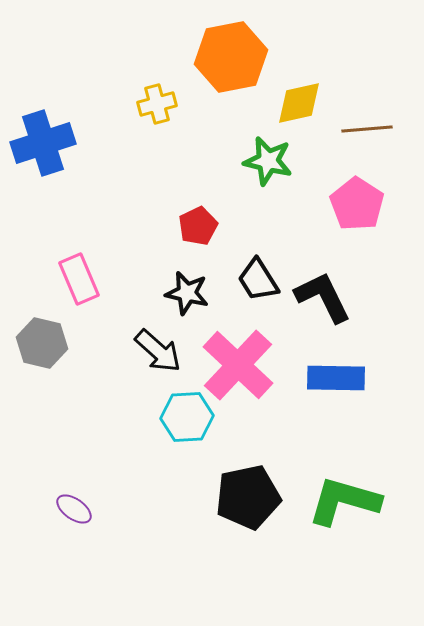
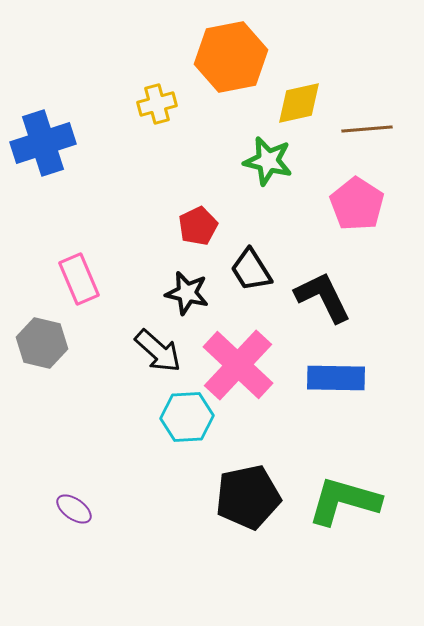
black trapezoid: moved 7 px left, 10 px up
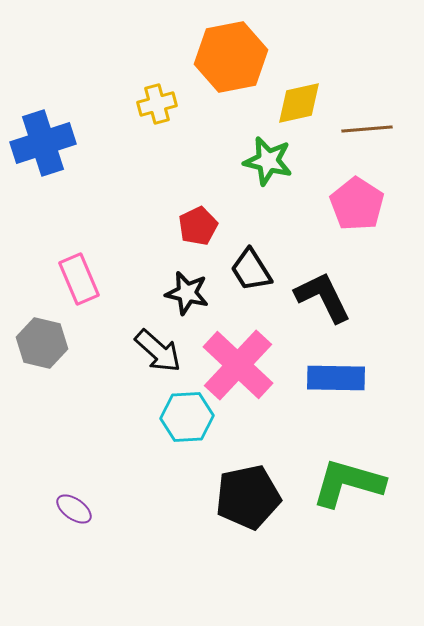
green L-shape: moved 4 px right, 18 px up
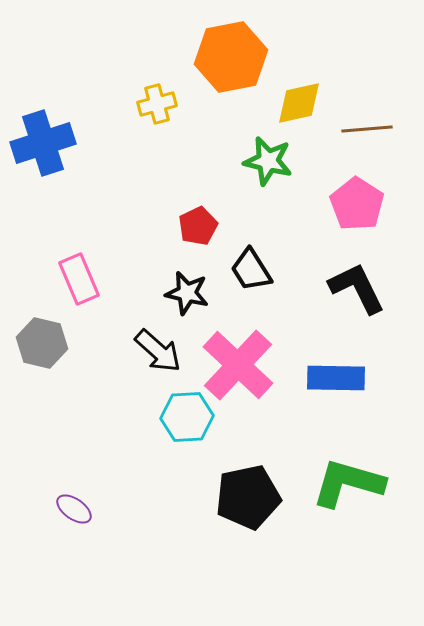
black L-shape: moved 34 px right, 9 px up
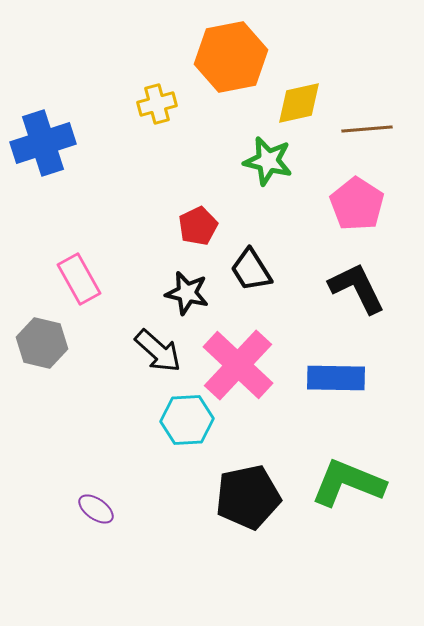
pink rectangle: rotated 6 degrees counterclockwise
cyan hexagon: moved 3 px down
green L-shape: rotated 6 degrees clockwise
purple ellipse: moved 22 px right
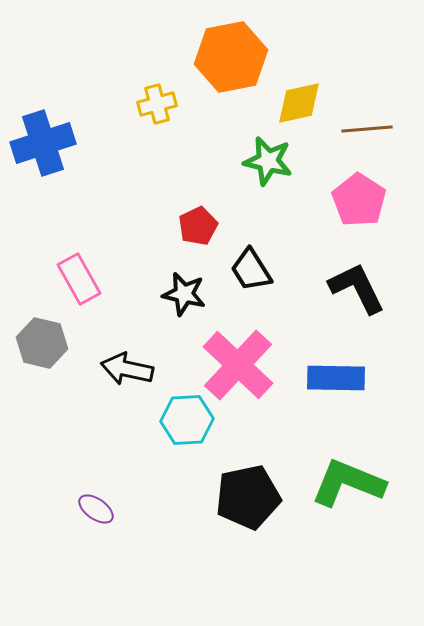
pink pentagon: moved 2 px right, 4 px up
black star: moved 3 px left, 1 px down
black arrow: moved 31 px left, 18 px down; rotated 150 degrees clockwise
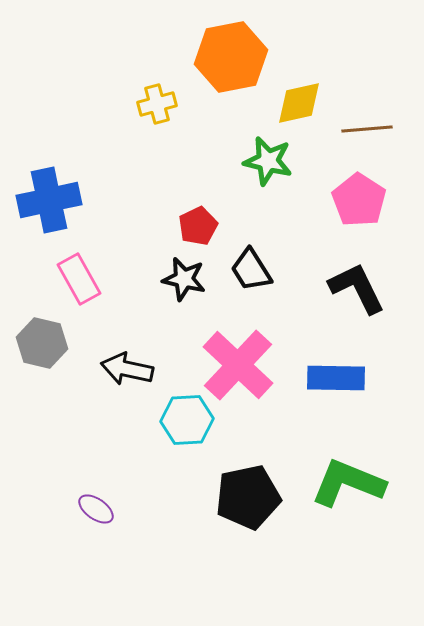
blue cross: moved 6 px right, 57 px down; rotated 6 degrees clockwise
black star: moved 15 px up
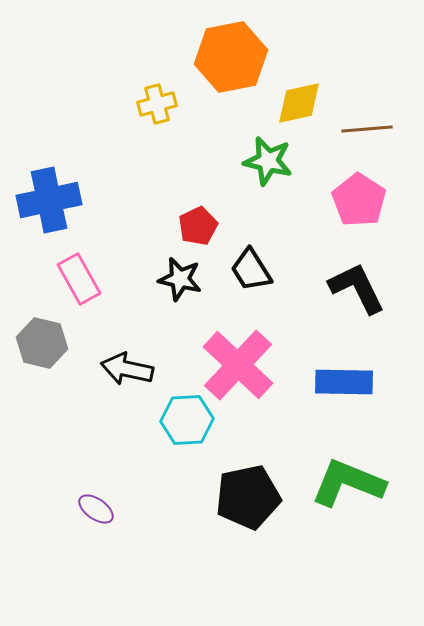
black star: moved 4 px left
blue rectangle: moved 8 px right, 4 px down
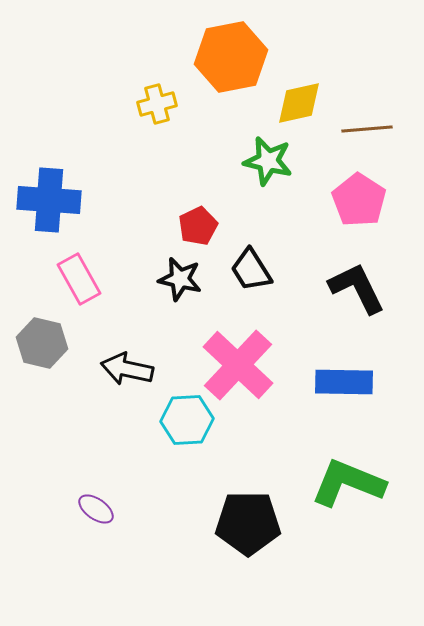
blue cross: rotated 16 degrees clockwise
black pentagon: moved 26 px down; rotated 12 degrees clockwise
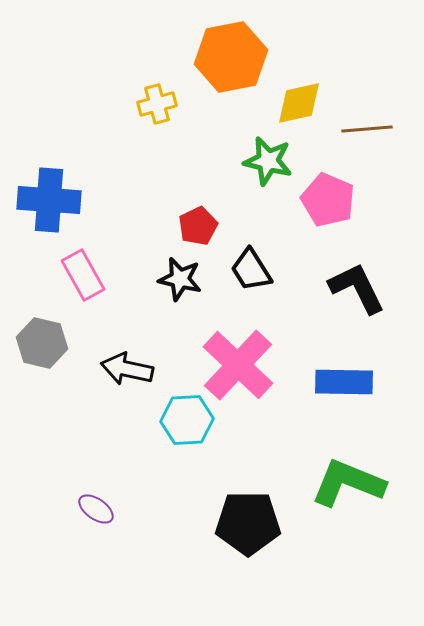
pink pentagon: moved 31 px left; rotated 10 degrees counterclockwise
pink rectangle: moved 4 px right, 4 px up
